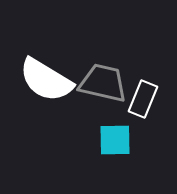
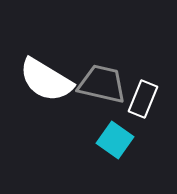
gray trapezoid: moved 1 px left, 1 px down
cyan square: rotated 36 degrees clockwise
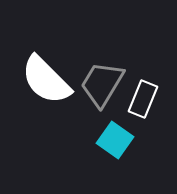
white semicircle: rotated 14 degrees clockwise
gray trapezoid: rotated 72 degrees counterclockwise
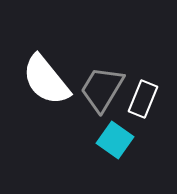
white semicircle: rotated 6 degrees clockwise
gray trapezoid: moved 5 px down
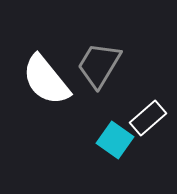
gray trapezoid: moved 3 px left, 24 px up
white rectangle: moved 5 px right, 19 px down; rotated 27 degrees clockwise
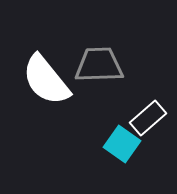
gray trapezoid: rotated 57 degrees clockwise
cyan square: moved 7 px right, 4 px down
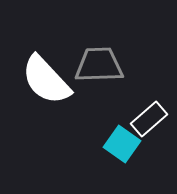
white semicircle: rotated 4 degrees counterclockwise
white rectangle: moved 1 px right, 1 px down
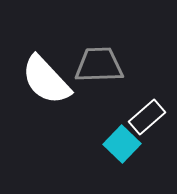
white rectangle: moved 2 px left, 2 px up
cyan square: rotated 9 degrees clockwise
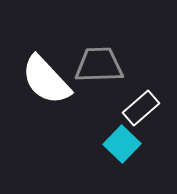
white rectangle: moved 6 px left, 9 px up
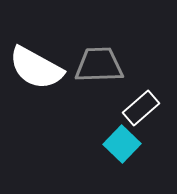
white semicircle: moved 10 px left, 12 px up; rotated 18 degrees counterclockwise
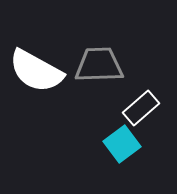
white semicircle: moved 3 px down
cyan square: rotated 9 degrees clockwise
